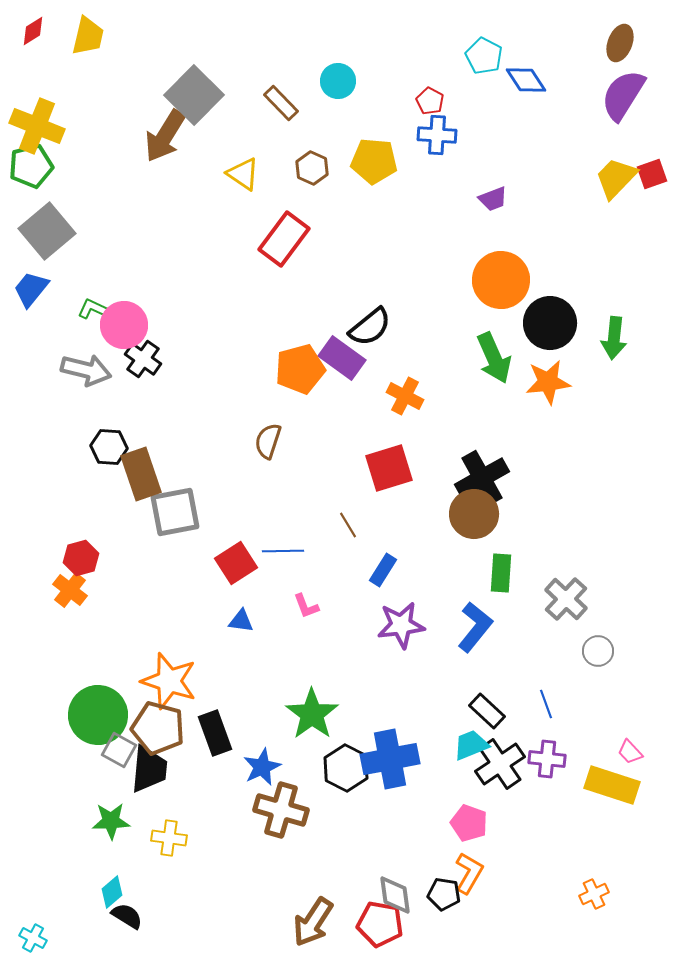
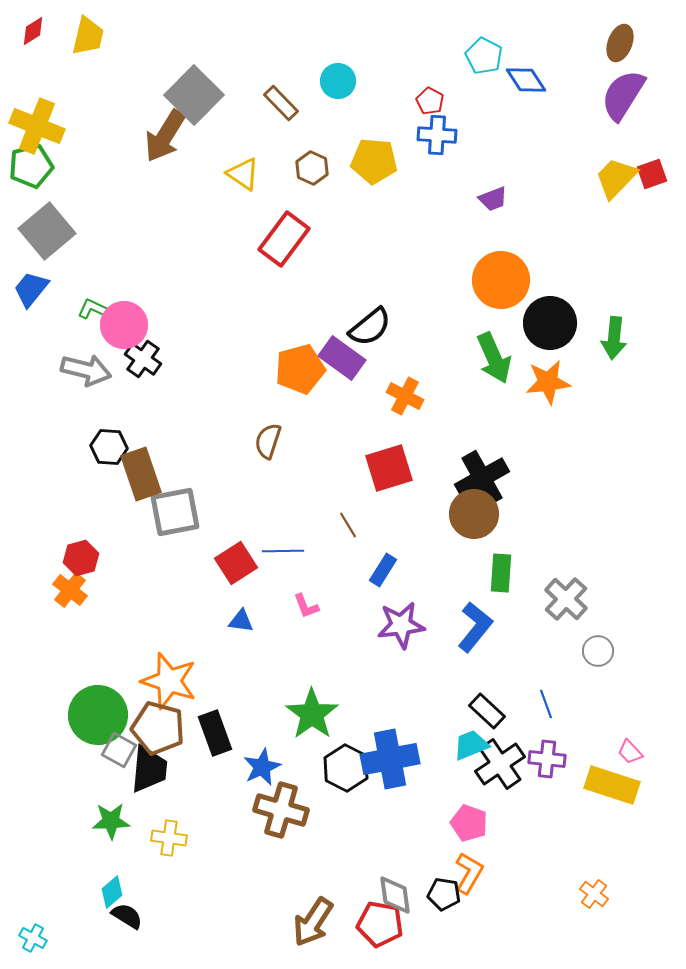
orange cross at (594, 894): rotated 28 degrees counterclockwise
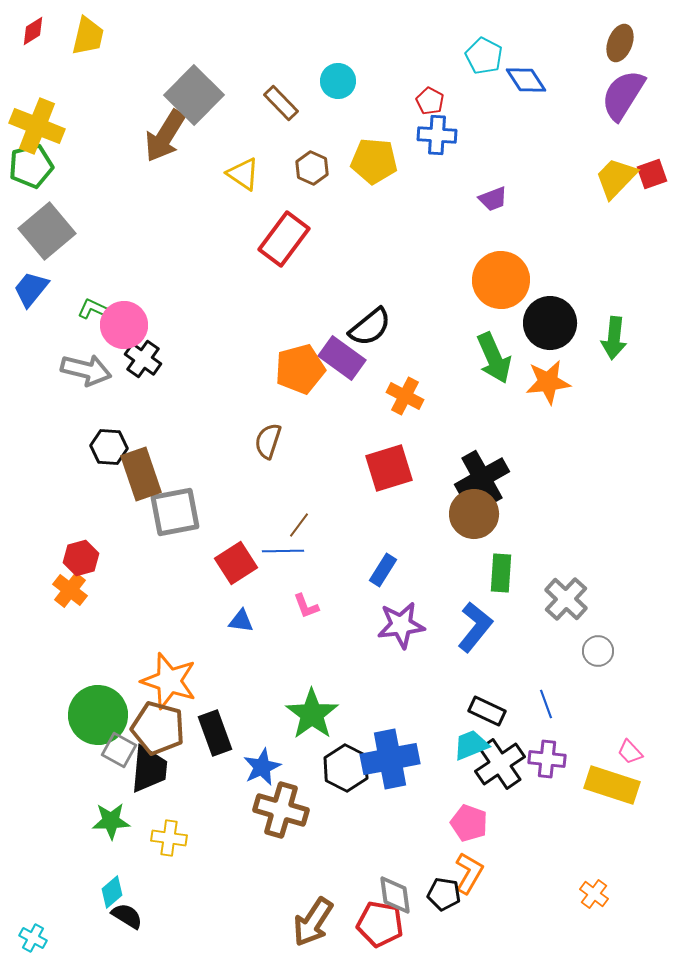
brown line at (348, 525): moved 49 px left; rotated 68 degrees clockwise
black rectangle at (487, 711): rotated 18 degrees counterclockwise
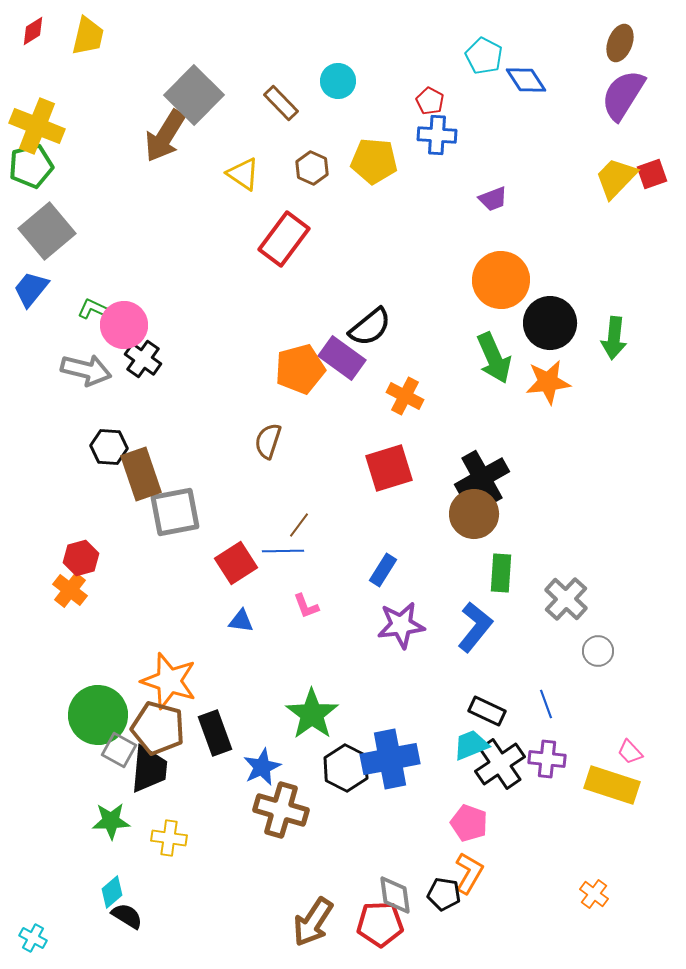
red pentagon at (380, 924): rotated 12 degrees counterclockwise
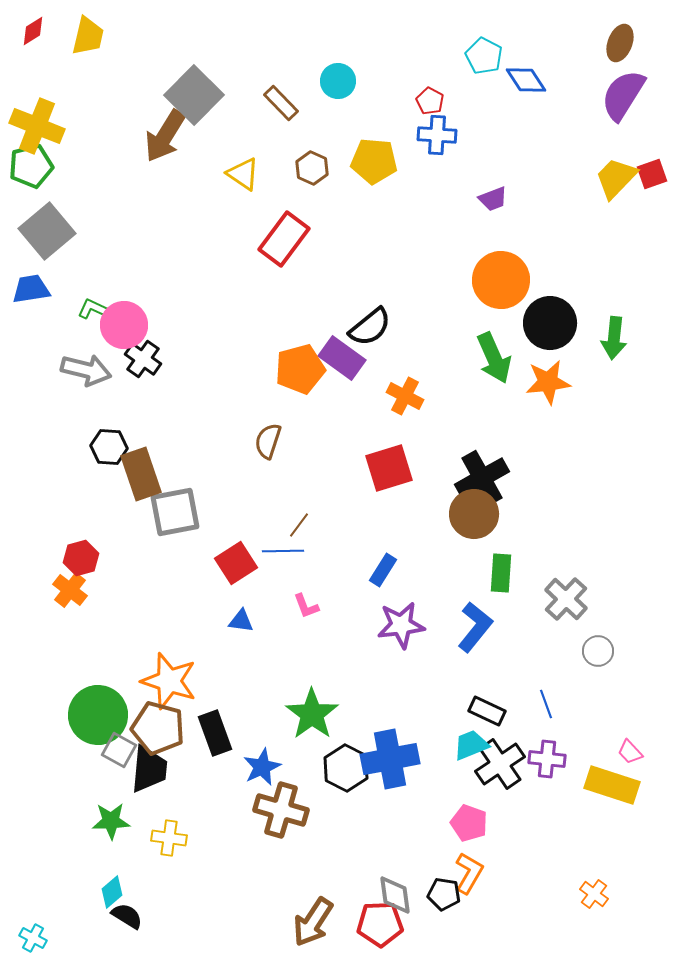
blue trapezoid at (31, 289): rotated 42 degrees clockwise
